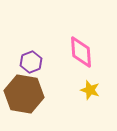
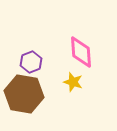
yellow star: moved 17 px left, 8 px up
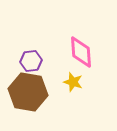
purple hexagon: moved 1 px up; rotated 15 degrees clockwise
brown hexagon: moved 4 px right, 2 px up
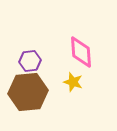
purple hexagon: moved 1 px left
brown hexagon: rotated 15 degrees counterclockwise
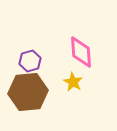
purple hexagon: rotated 10 degrees counterclockwise
yellow star: rotated 12 degrees clockwise
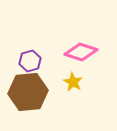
pink diamond: rotated 68 degrees counterclockwise
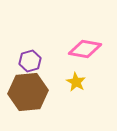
pink diamond: moved 4 px right, 3 px up; rotated 8 degrees counterclockwise
yellow star: moved 3 px right
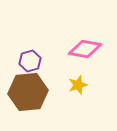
yellow star: moved 2 px right, 3 px down; rotated 24 degrees clockwise
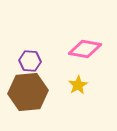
purple hexagon: rotated 20 degrees clockwise
yellow star: rotated 12 degrees counterclockwise
